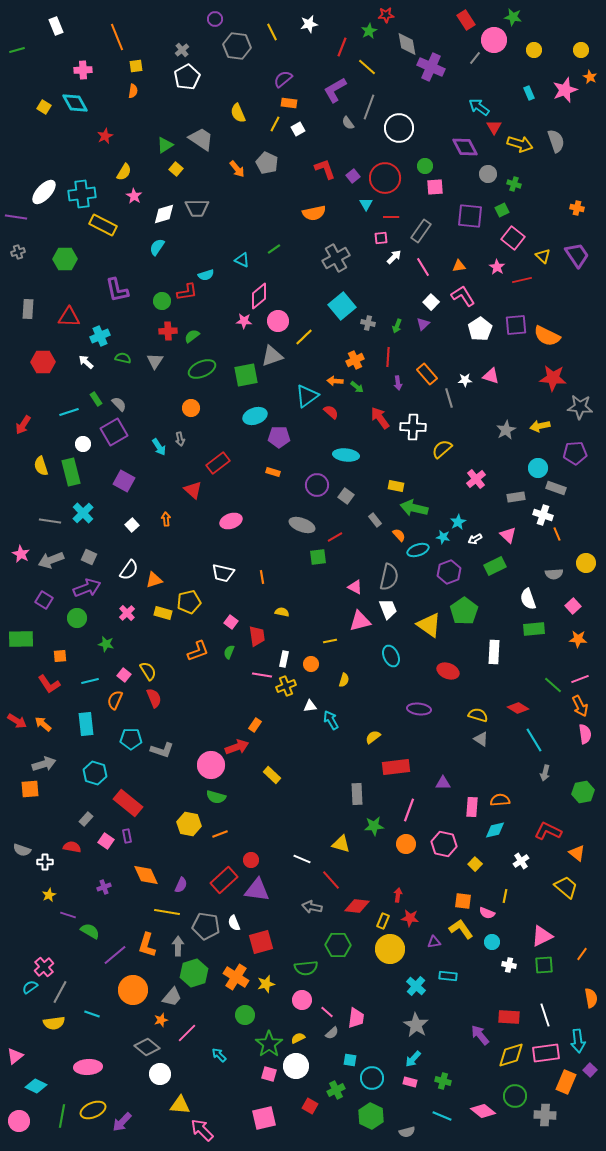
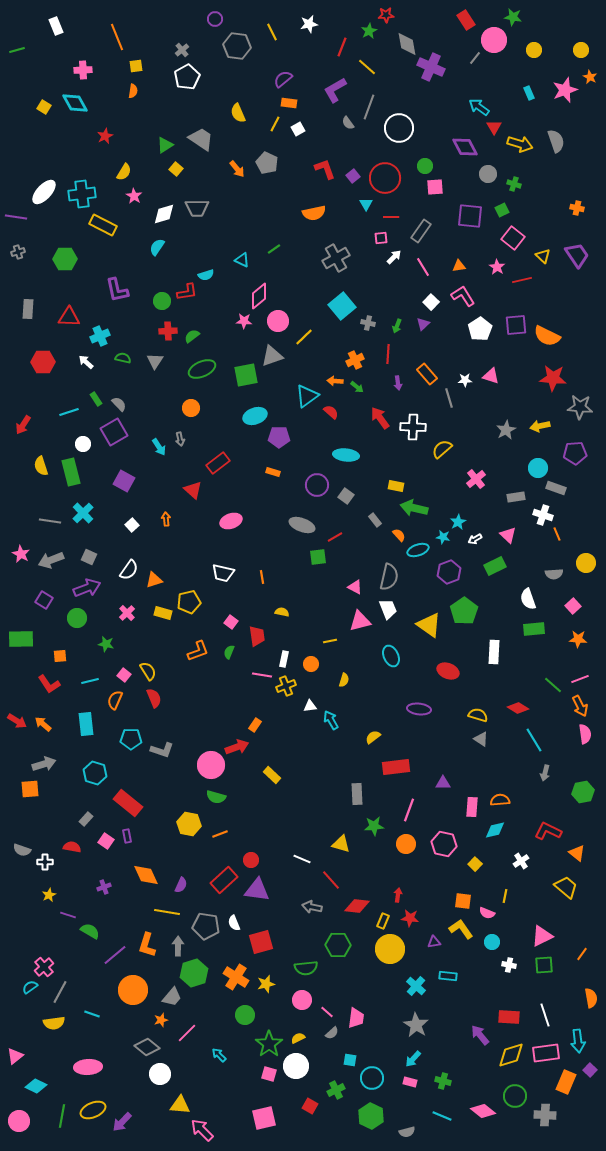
red line at (388, 357): moved 3 px up
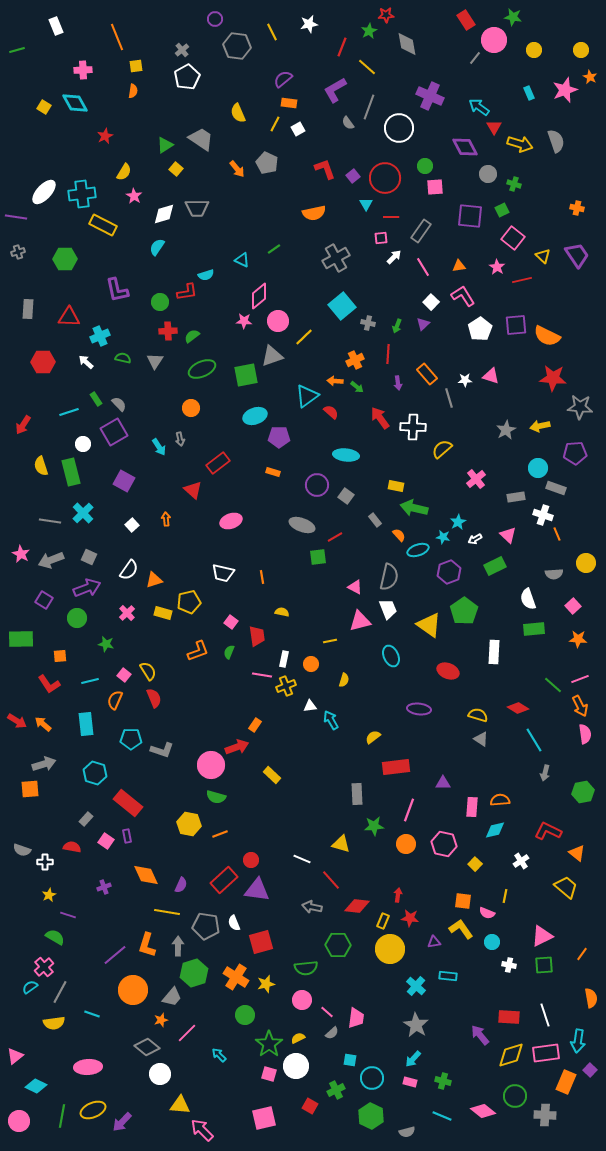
purple cross at (431, 67): moved 1 px left, 29 px down
green circle at (162, 301): moved 2 px left, 1 px down
green semicircle at (90, 931): moved 35 px left, 6 px down
cyan arrow at (578, 1041): rotated 15 degrees clockwise
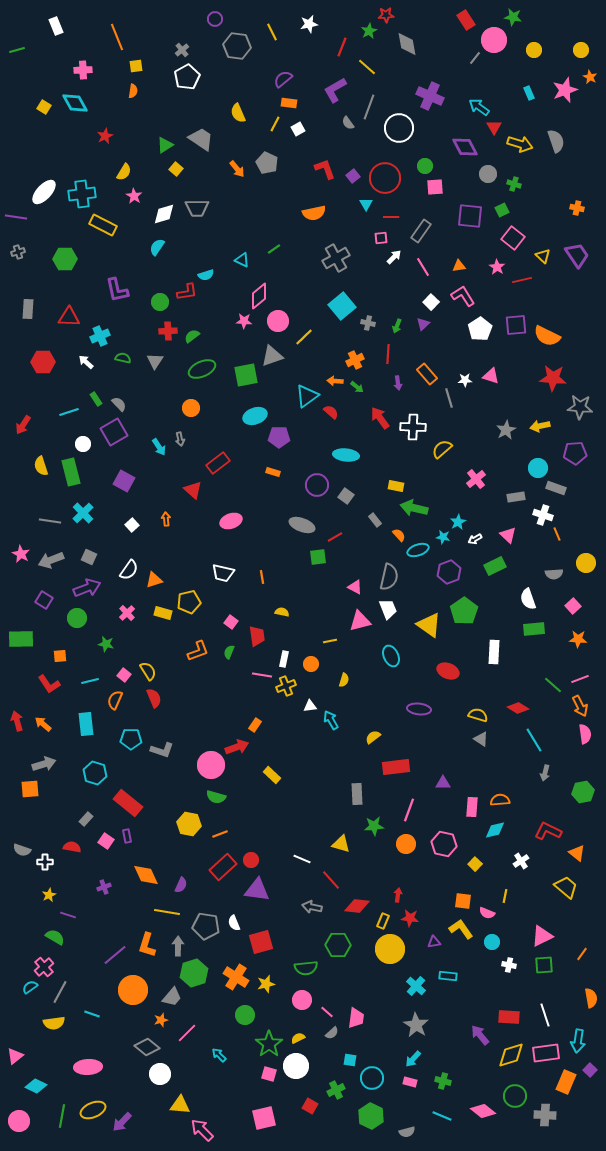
red arrow at (17, 721): rotated 138 degrees counterclockwise
red rectangle at (224, 880): moved 1 px left, 13 px up
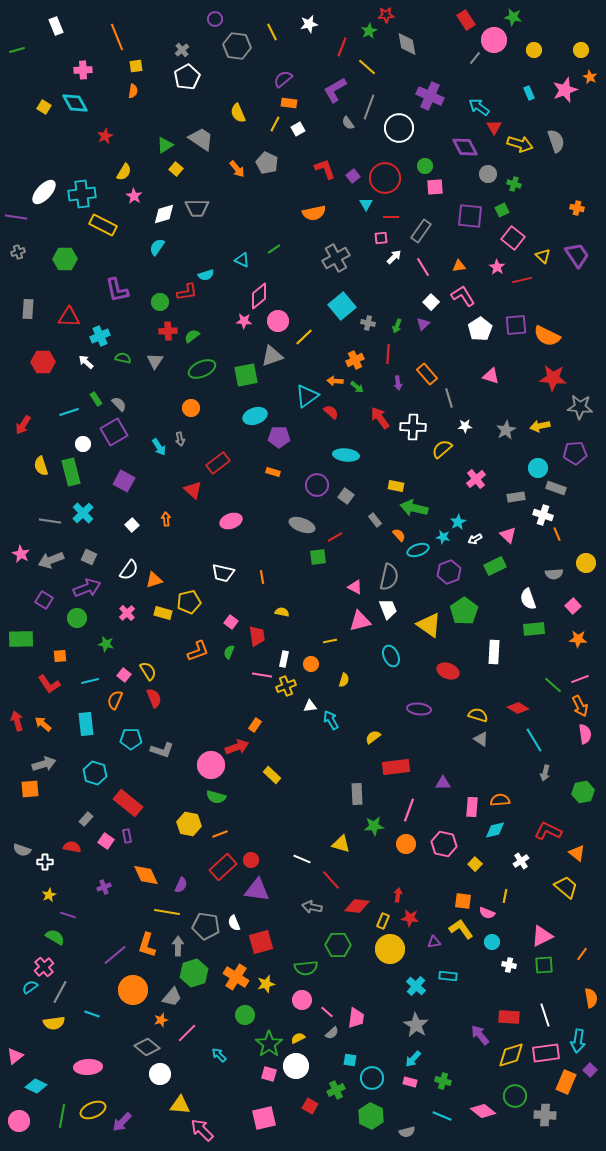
white star at (465, 380): moved 46 px down
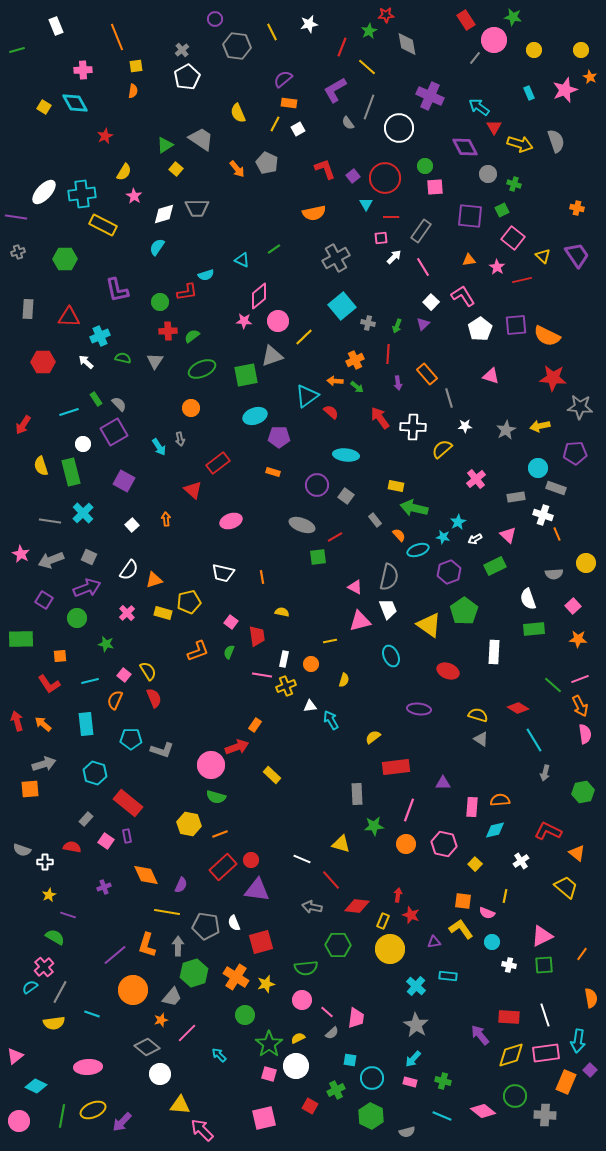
orange triangle at (459, 266): moved 10 px right, 6 px up
red star at (410, 918): moved 1 px right, 3 px up; rotated 12 degrees clockwise
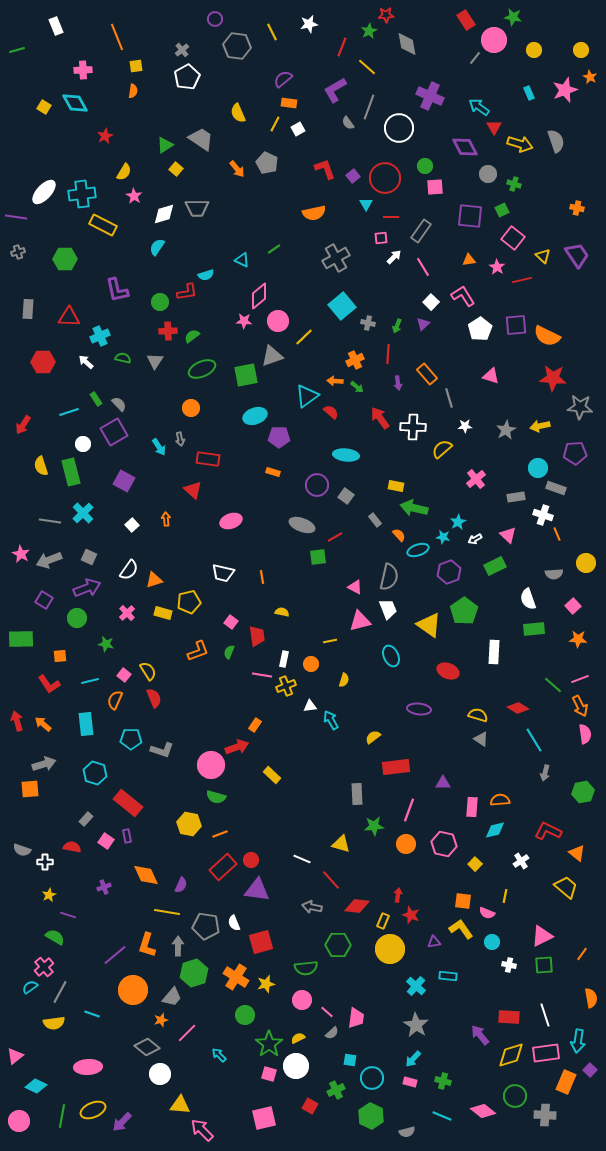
red rectangle at (218, 463): moved 10 px left, 4 px up; rotated 45 degrees clockwise
gray arrow at (51, 560): moved 2 px left
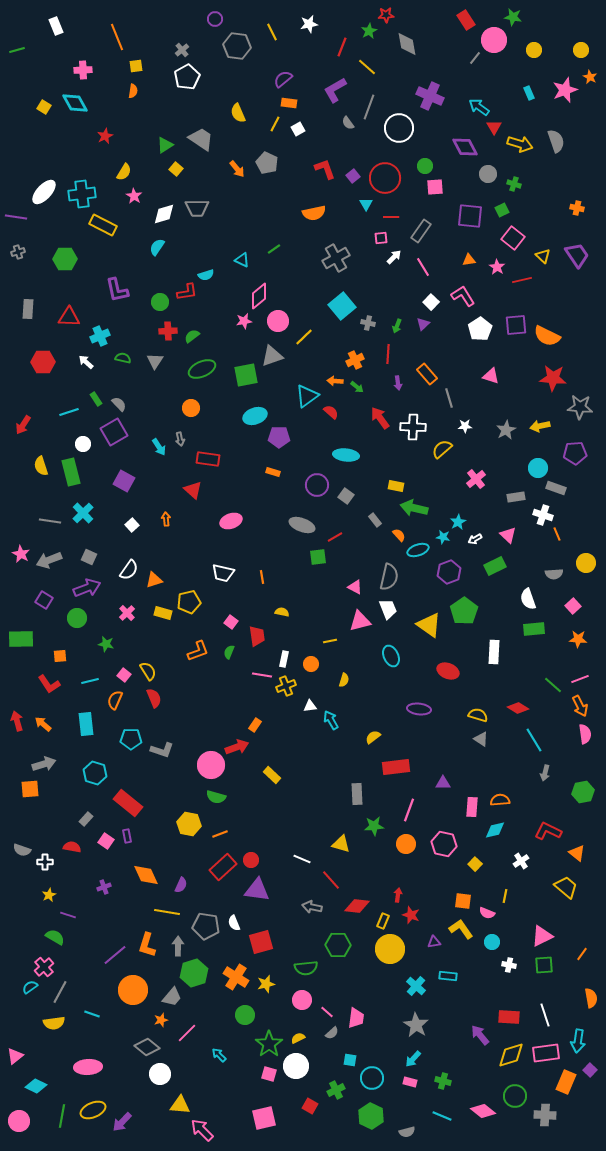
pink star at (244, 321): rotated 14 degrees counterclockwise
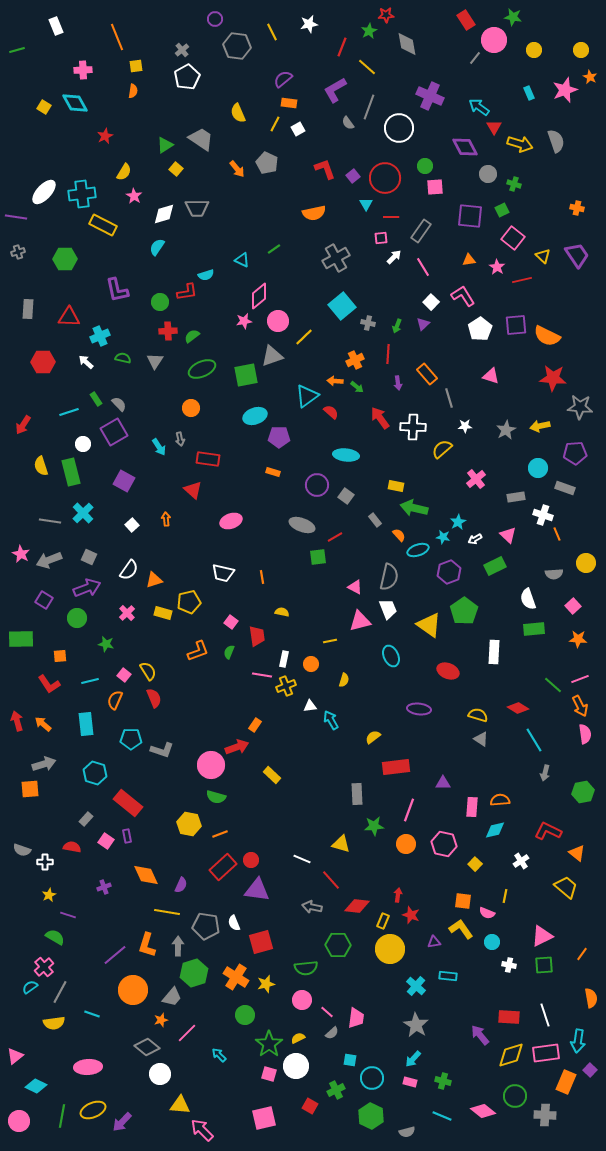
gray rectangle at (556, 488): moved 9 px right
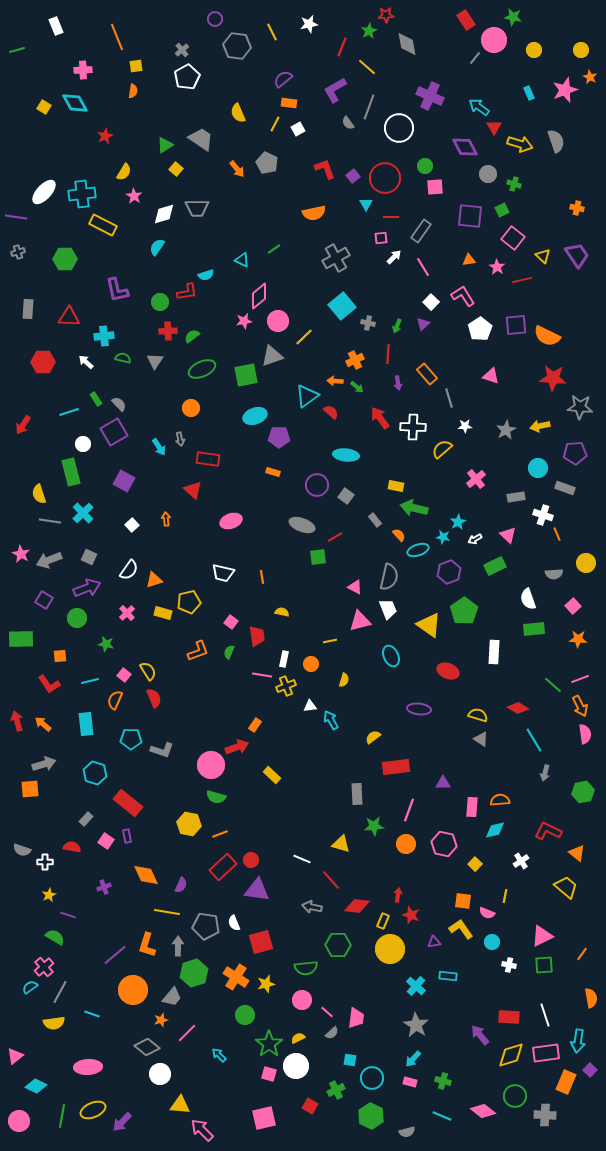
cyan cross at (100, 336): moved 4 px right; rotated 18 degrees clockwise
yellow semicircle at (41, 466): moved 2 px left, 28 px down
